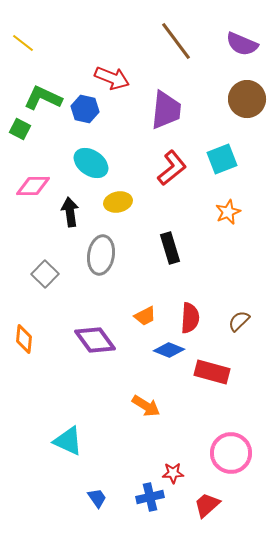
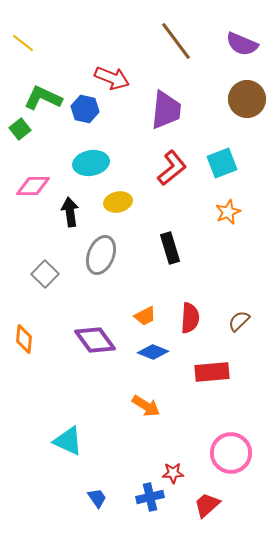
green square: rotated 25 degrees clockwise
cyan square: moved 4 px down
cyan ellipse: rotated 44 degrees counterclockwise
gray ellipse: rotated 12 degrees clockwise
blue diamond: moved 16 px left, 2 px down
red rectangle: rotated 20 degrees counterclockwise
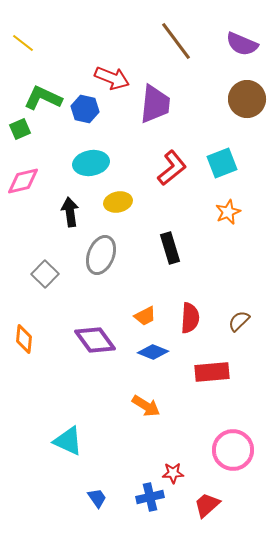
purple trapezoid: moved 11 px left, 6 px up
green square: rotated 15 degrees clockwise
pink diamond: moved 10 px left, 5 px up; rotated 12 degrees counterclockwise
pink circle: moved 2 px right, 3 px up
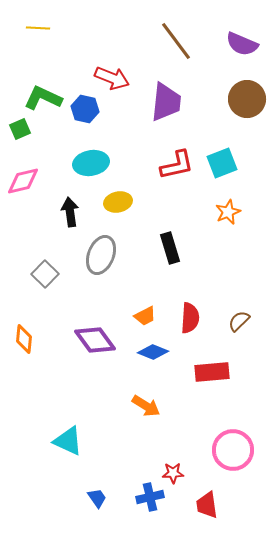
yellow line: moved 15 px right, 15 px up; rotated 35 degrees counterclockwise
purple trapezoid: moved 11 px right, 2 px up
red L-shape: moved 5 px right, 3 px up; rotated 27 degrees clockwise
red trapezoid: rotated 56 degrees counterclockwise
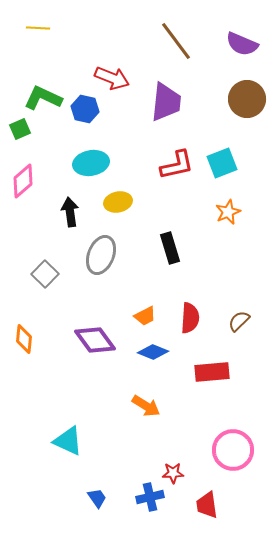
pink diamond: rotated 28 degrees counterclockwise
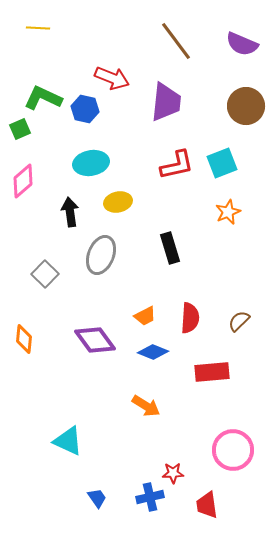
brown circle: moved 1 px left, 7 px down
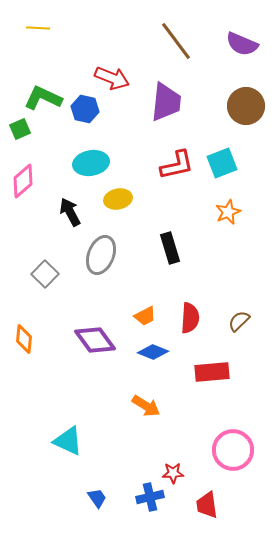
yellow ellipse: moved 3 px up
black arrow: rotated 20 degrees counterclockwise
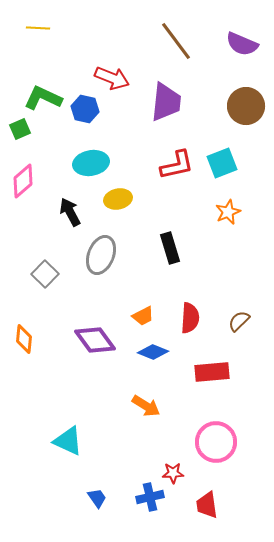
orange trapezoid: moved 2 px left
pink circle: moved 17 px left, 8 px up
